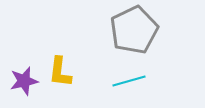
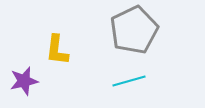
yellow L-shape: moved 3 px left, 22 px up
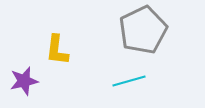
gray pentagon: moved 9 px right
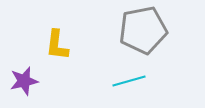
gray pentagon: rotated 15 degrees clockwise
yellow L-shape: moved 5 px up
